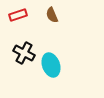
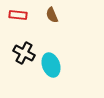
red rectangle: rotated 24 degrees clockwise
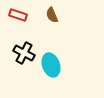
red rectangle: rotated 12 degrees clockwise
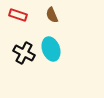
cyan ellipse: moved 16 px up
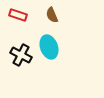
cyan ellipse: moved 2 px left, 2 px up
black cross: moved 3 px left, 2 px down
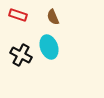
brown semicircle: moved 1 px right, 2 px down
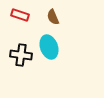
red rectangle: moved 2 px right
black cross: rotated 20 degrees counterclockwise
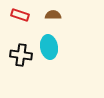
brown semicircle: moved 2 px up; rotated 112 degrees clockwise
cyan ellipse: rotated 10 degrees clockwise
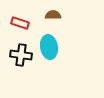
red rectangle: moved 8 px down
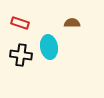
brown semicircle: moved 19 px right, 8 px down
